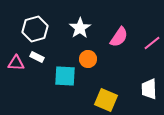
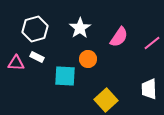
yellow square: rotated 25 degrees clockwise
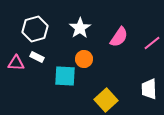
orange circle: moved 4 px left
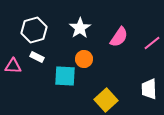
white hexagon: moved 1 px left, 1 px down
pink triangle: moved 3 px left, 3 px down
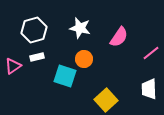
white star: rotated 25 degrees counterclockwise
pink line: moved 1 px left, 10 px down
white rectangle: rotated 40 degrees counterclockwise
pink triangle: rotated 36 degrees counterclockwise
cyan square: rotated 15 degrees clockwise
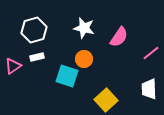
white star: moved 4 px right
cyan square: moved 2 px right
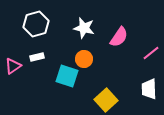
white hexagon: moved 2 px right, 6 px up
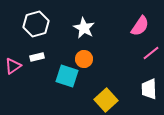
white star: rotated 15 degrees clockwise
pink semicircle: moved 21 px right, 11 px up
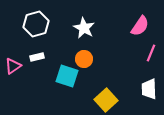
pink line: rotated 30 degrees counterclockwise
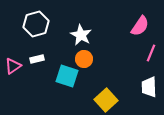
white star: moved 3 px left, 7 px down
white rectangle: moved 2 px down
white trapezoid: moved 2 px up
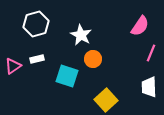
orange circle: moved 9 px right
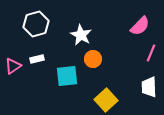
pink semicircle: rotated 10 degrees clockwise
cyan square: rotated 25 degrees counterclockwise
